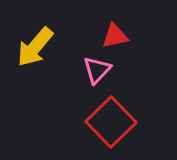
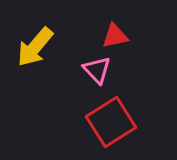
pink triangle: rotated 28 degrees counterclockwise
red square: rotated 12 degrees clockwise
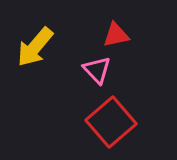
red triangle: moved 1 px right, 1 px up
red square: rotated 9 degrees counterclockwise
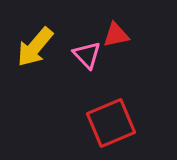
pink triangle: moved 10 px left, 15 px up
red square: moved 1 px down; rotated 18 degrees clockwise
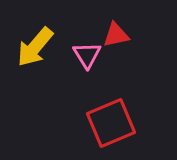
pink triangle: rotated 12 degrees clockwise
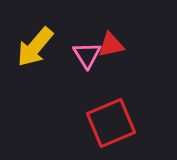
red triangle: moved 5 px left, 10 px down
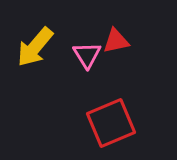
red triangle: moved 5 px right, 4 px up
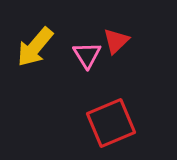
red triangle: rotated 32 degrees counterclockwise
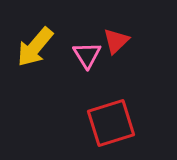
red square: rotated 6 degrees clockwise
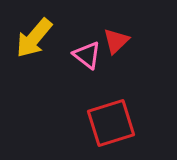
yellow arrow: moved 1 px left, 9 px up
pink triangle: rotated 20 degrees counterclockwise
